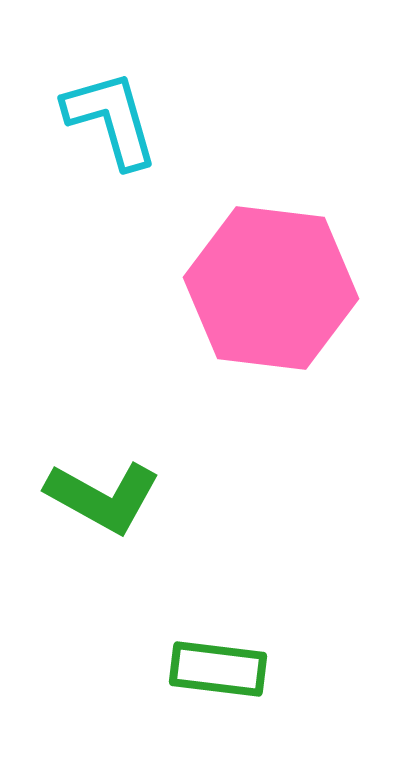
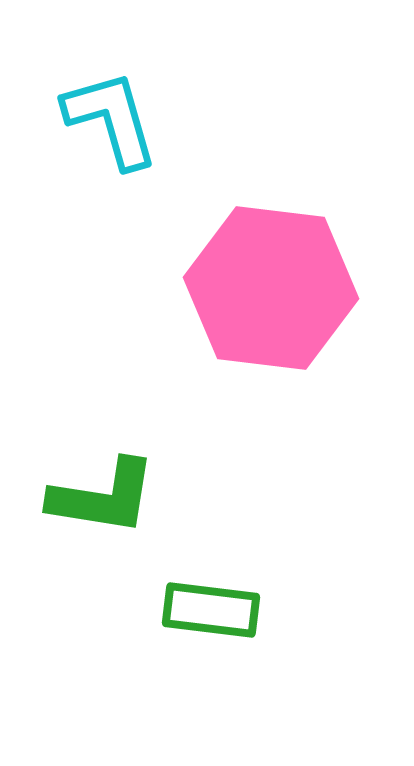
green L-shape: rotated 20 degrees counterclockwise
green rectangle: moved 7 px left, 59 px up
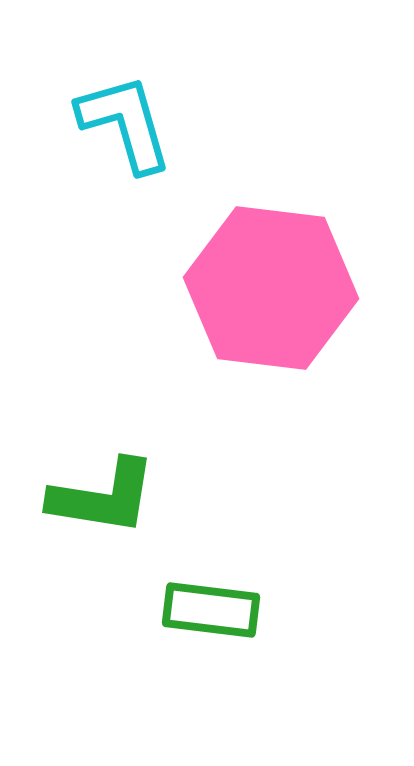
cyan L-shape: moved 14 px right, 4 px down
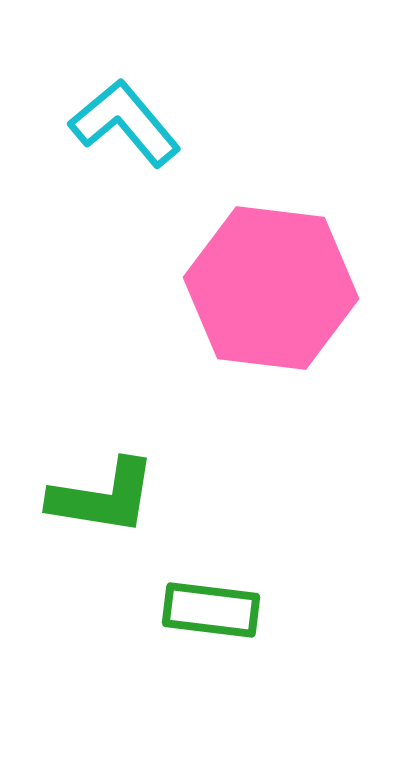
cyan L-shape: rotated 24 degrees counterclockwise
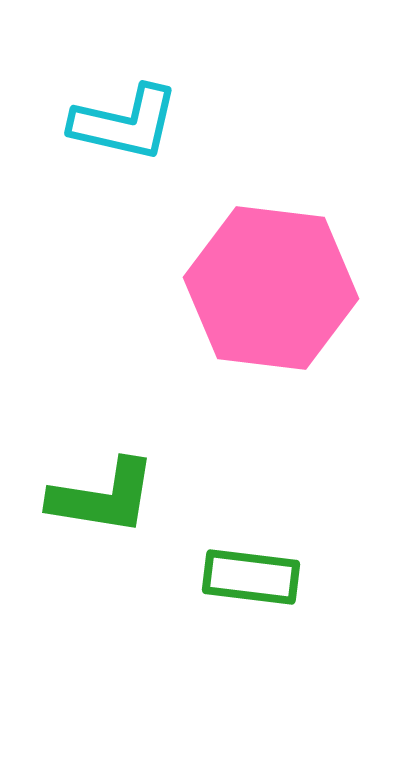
cyan L-shape: rotated 143 degrees clockwise
green rectangle: moved 40 px right, 33 px up
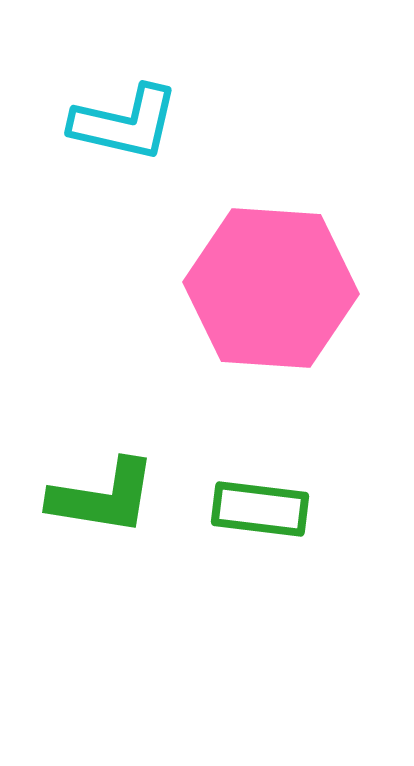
pink hexagon: rotated 3 degrees counterclockwise
green rectangle: moved 9 px right, 68 px up
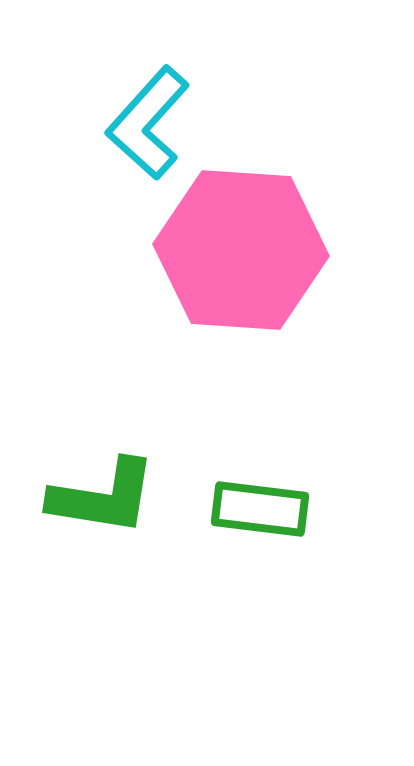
cyan L-shape: moved 23 px right; rotated 119 degrees clockwise
pink hexagon: moved 30 px left, 38 px up
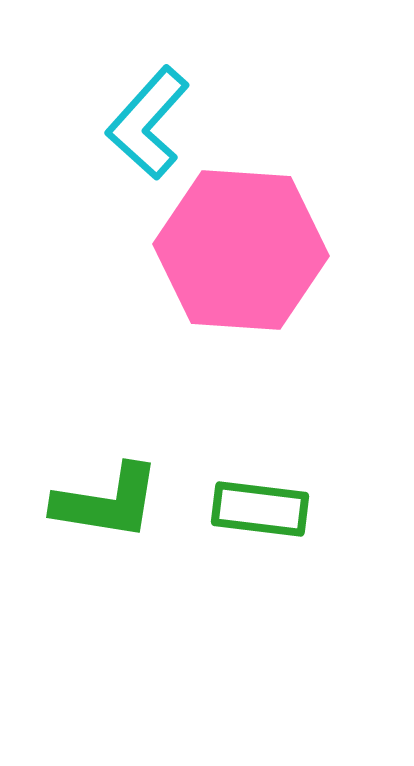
green L-shape: moved 4 px right, 5 px down
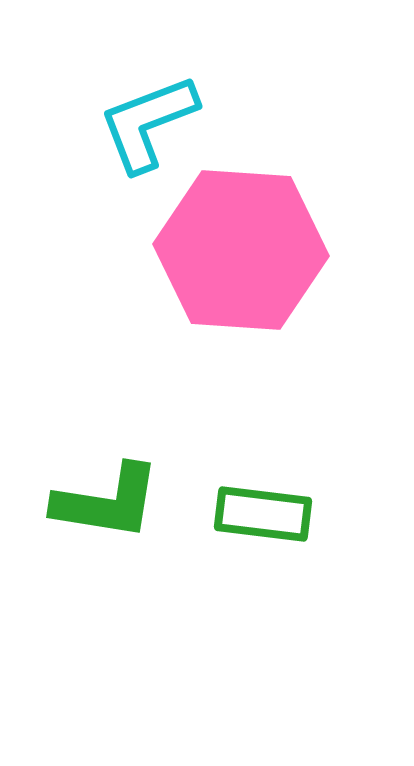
cyan L-shape: rotated 27 degrees clockwise
green rectangle: moved 3 px right, 5 px down
